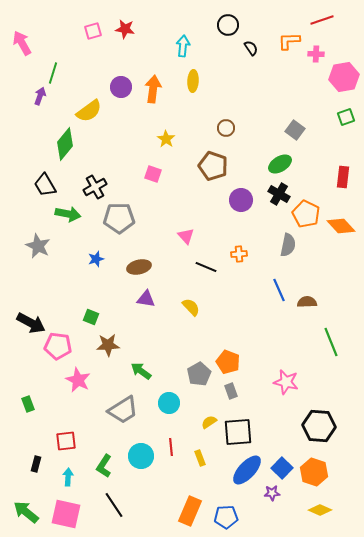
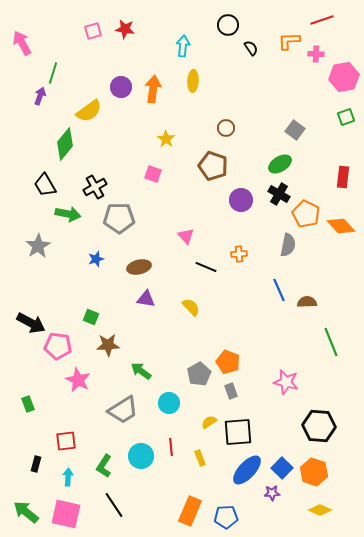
gray star at (38, 246): rotated 15 degrees clockwise
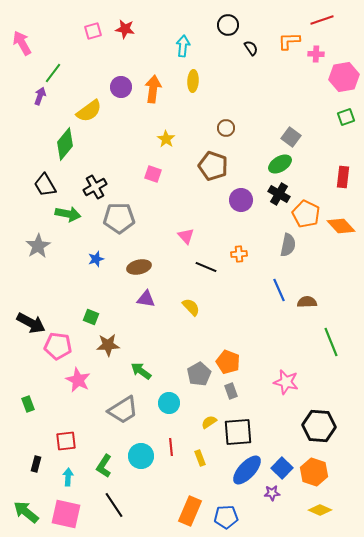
green line at (53, 73): rotated 20 degrees clockwise
gray square at (295, 130): moved 4 px left, 7 px down
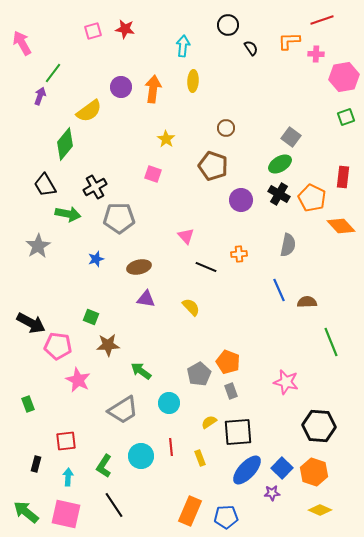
orange pentagon at (306, 214): moved 6 px right, 16 px up
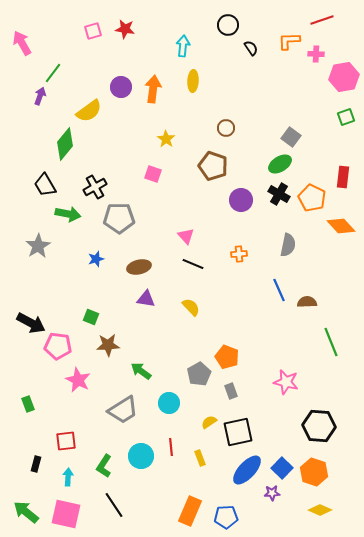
black line at (206, 267): moved 13 px left, 3 px up
orange pentagon at (228, 362): moved 1 px left, 5 px up
black square at (238, 432): rotated 8 degrees counterclockwise
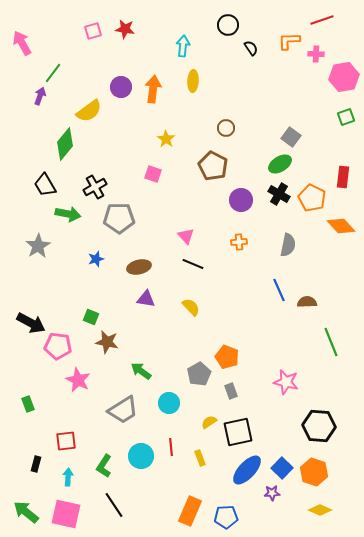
brown pentagon at (213, 166): rotated 8 degrees clockwise
orange cross at (239, 254): moved 12 px up
brown star at (108, 345): moved 1 px left, 3 px up; rotated 15 degrees clockwise
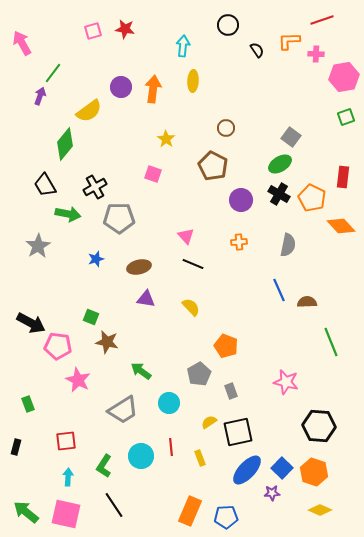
black semicircle at (251, 48): moved 6 px right, 2 px down
orange pentagon at (227, 357): moved 1 px left, 11 px up
black rectangle at (36, 464): moved 20 px left, 17 px up
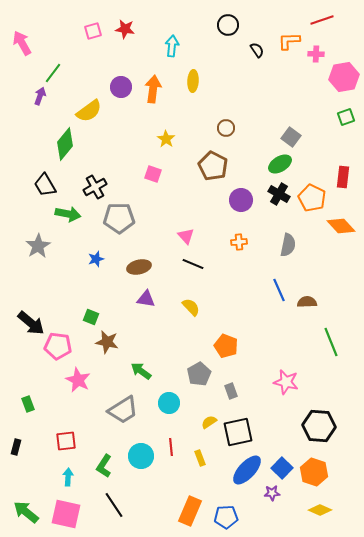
cyan arrow at (183, 46): moved 11 px left
black arrow at (31, 323): rotated 12 degrees clockwise
